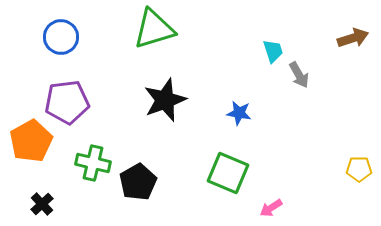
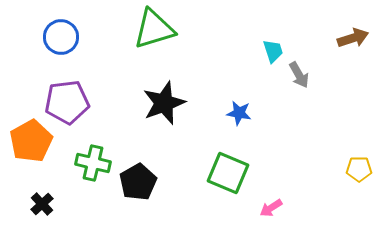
black star: moved 1 px left, 3 px down
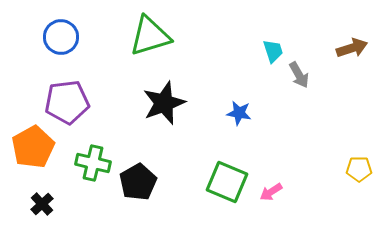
green triangle: moved 4 px left, 7 px down
brown arrow: moved 1 px left, 10 px down
orange pentagon: moved 2 px right, 6 px down
green square: moved 1 px left, 9 px down
pink arrow: moved 16 px up
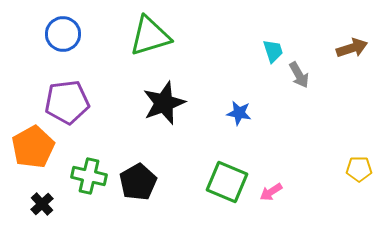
blue circle: moved 2 px right, 3 px up
green cross: moved 4 px left, 13 px down
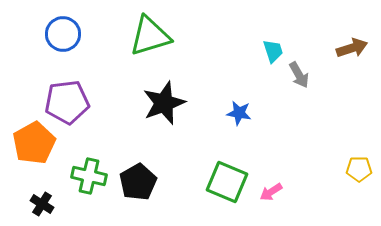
orange pentagon: moved 1 px right, 4 px up
black cross: rotated 15 degrees counterclockwise
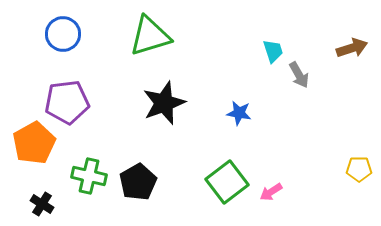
green square: rotated 30 degrees clockwise
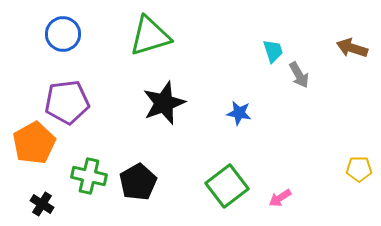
brown arrow: rotated 144 degrees counterclockwise
green square: moved 4 px down
pink arrow: moved 9 px right, 6 px down
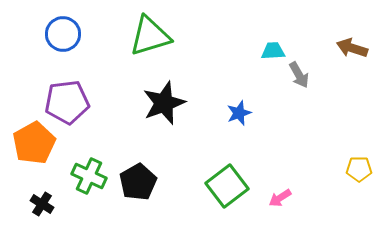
cyan trapezoid: rotated 75 degrees counterclockwise
blue star: rotated 30 degrees counterclockwise
green cross: rotated 12 degrees clockwise
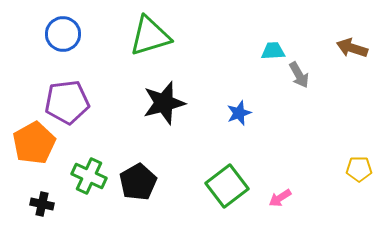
black star: rotated 6 degrees clockwise
black cross: rotated 20 degrees counterclockwise
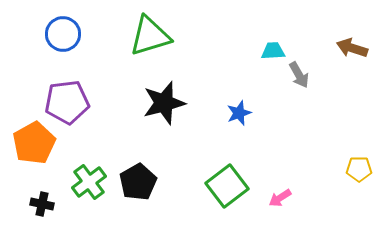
green cross: moved 6 px down; rotated 28 degrees clockwise
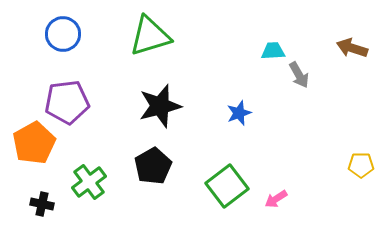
black star: moved 4 px left, 3 px down
yellow pentagon: moved 2 px right, 4 px up
black pentagon: moved 15 px right, 16 px up
pink arrow: moved 4 px left, 1 px down
